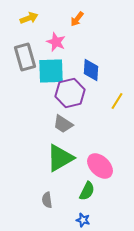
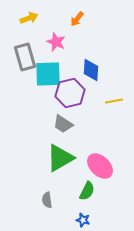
cyan square: moved 3 px left, 3 px down
yellow line: moved 3 px left; rotated 48 degrees clockwise
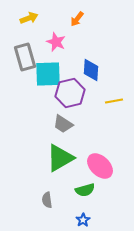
green semicircle: moved 2 px left, 1 px up; rotated 48 degrees clockwise
blue star: rotated 24 degrees clockwise
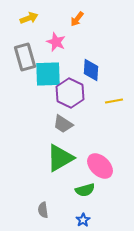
purple hexagon: rotated 20 degrees counterclockwise
gray semicircle: moved 4 px left, 10 px down
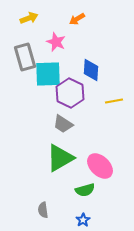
orange arrow: rotated 21 degrees clockwise
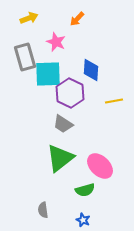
orange arrow: rotated 14 degrees counterclockwise
green triangle: rotated 8 degrees counterclockwise
blue star: rotated 16 degrees counterclockwise
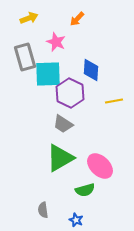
green triangle: rotated 8 degrees clockwise
blue star: moved 7 px left
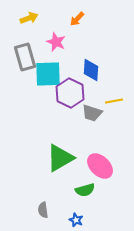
gray trapezoid: moved 29 px right, 11 px up; rotated 15 degrees counterclockwise
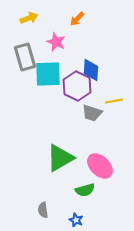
purple hexagon: moved 7 px right, 7 px up
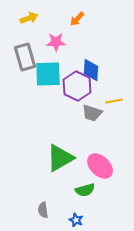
pink star: rotated 24 degrees counterclockwise
